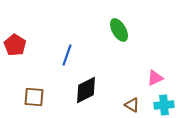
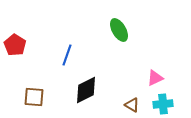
cyan cross: moved 1 px left, 1 px up
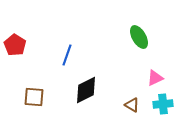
green ellipse: moved 20 px right, 7 px down
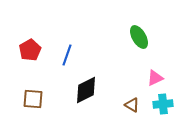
red pentagon: moved 15 px right, 5 px down; rotated 10 degrees clockwise
brown square: moved 1 px left, 2 px down
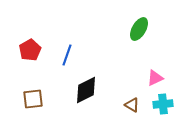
green ellipse: moved 8 px up; rotated 60 degrees clockwise
brown square: rotated 10 degrees counterclockwise
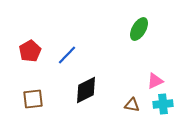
red pentagon: moved 1 px down
blue line: rotated 25 degrees clockwise
pink triangle: moved 3 px down
brown triangle: rotated 21 degrees counterclockwise
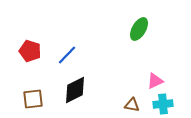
red pentagon: rotated 25 degrees counterclockwise
black diamond: moved 11 px left
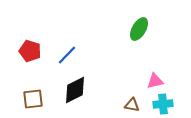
pink triangle: rotated 12 degrees clockwise
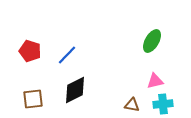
green ellipse: moved 13 px right, 12 px down
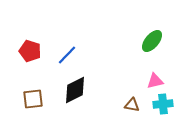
green ellipse: rotated 10 degrees clockwise
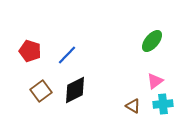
pink triangle: rotated 24 degrees counterclockwise
brown square: moved 8 px right, 8 px up; rotated 30 degrees counterclockwise
brown triangle: moved 1 px right, 1 px down; rotated 21 degrees clockwise
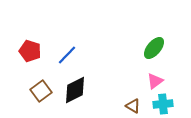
green ellipse: moved 2 px right, 7 px down
